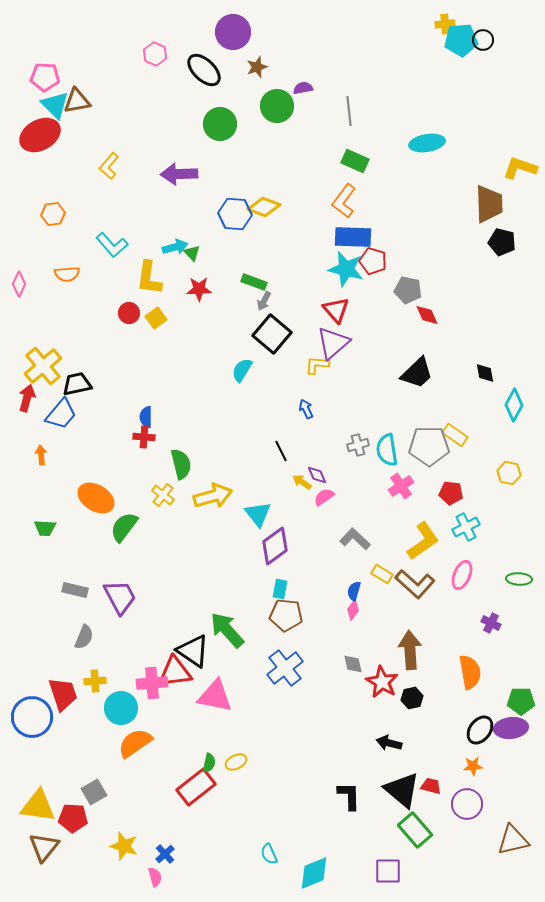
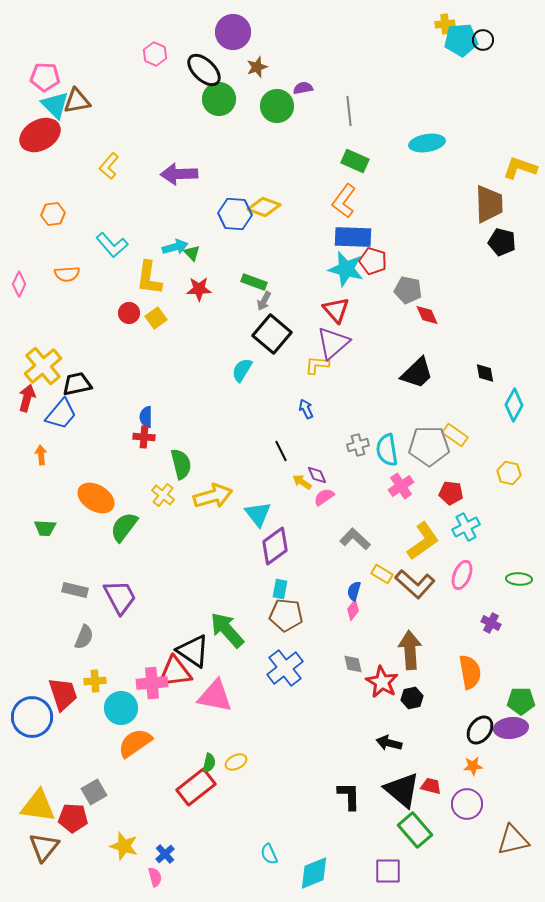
green circle at (220, 124): moved 1 px left, 25 px up
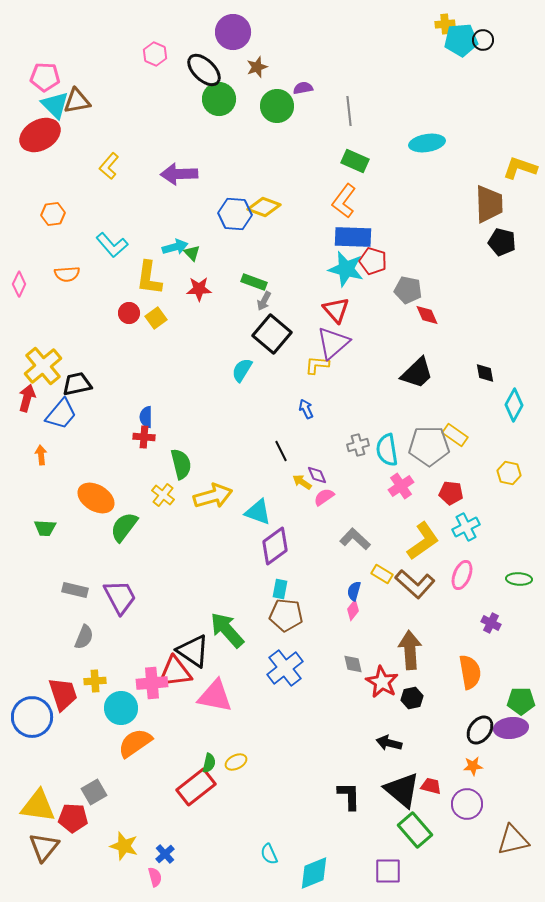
cyan triangle at (258, 514): moved 2 px up; rotated 32 degrees counterclockwise
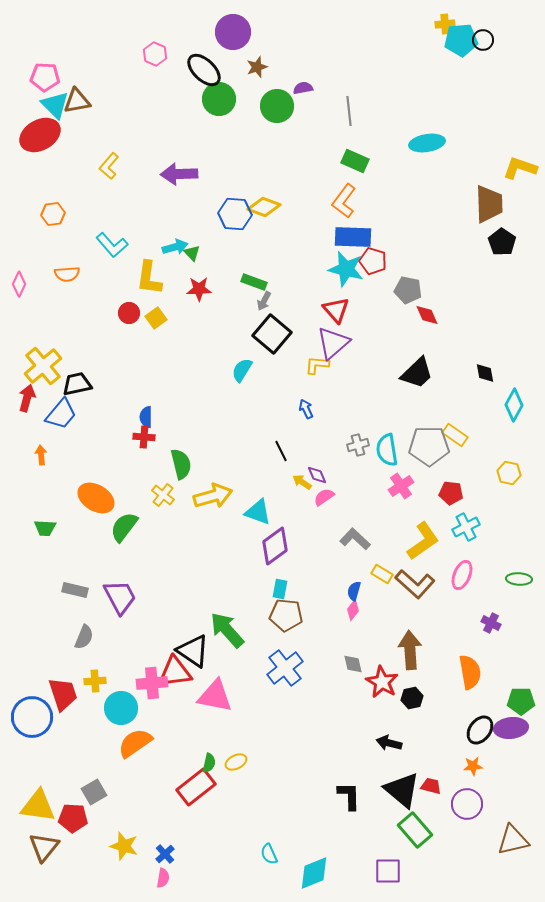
black pentagon at (502, 242): rotated 20 degrees clockwise
pink semicircle at (155, 877): moved 8 px right, 1 px down; rotated 24 degrees clockwise
